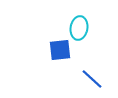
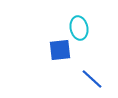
cyan ellipse: rotated 20 degrees counterclockwise
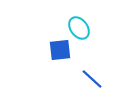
cyan ellipse: rotated 25 degrees counterclockwise
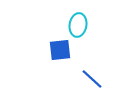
cyan ellipse: moved 1 px left, 3 px up; rotated 45 degrees clockwise
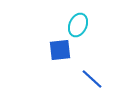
cyan ellipse: rotated 15 degrees clockwise
